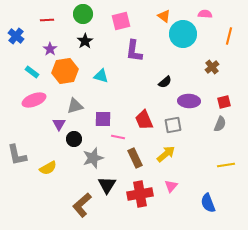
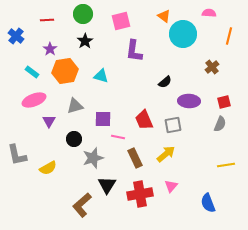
pink semicircle: moved 4 px right, 1 px up
purple triangle: moved 10 px left, 3 px up
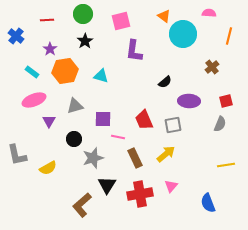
red square: moved 2 px right, 1 px up
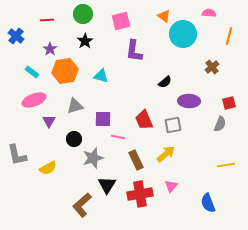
red square: moved 3 px right, 2 px down
brown rectangle: moved 1 px right, 2 px down
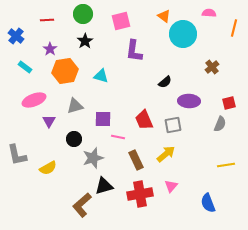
orange line: moved 5 px right, 8 px up
cyan rectangle: moved 7 px left, 5 px up
black triangle: moved 3 px left, 1 px down; rotated 42 degrees clockwise
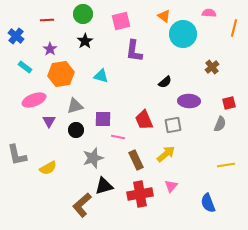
orange hexagon: moved 4 px left, 3 px down
black circle: moved 2 px right, 9 px up
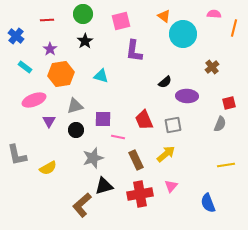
pink semicircle: moved 5 px right, 1 px down
purple ellipse: moved 2 px left, 5 px up
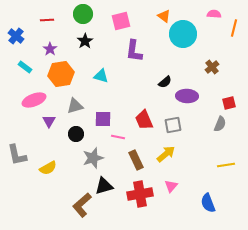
black circle: moved 4 px down
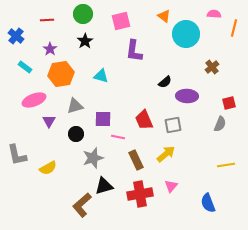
cyan circle: moved 3 px right
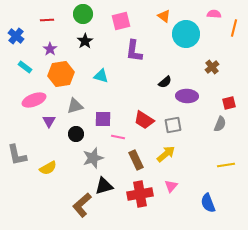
red trapezoid: rotated 35 degrees counterclockwise
